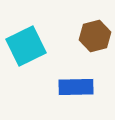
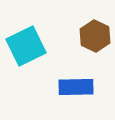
brown hexagon: rotated 20 degrees counterclockwise
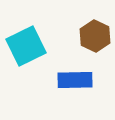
blue rectangle: moved 1 px left, 7 px up
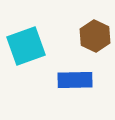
cyan square: rotated 6 degrees clockwise
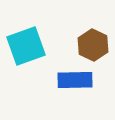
brown hexagon: moved 2 px left, 9 px down
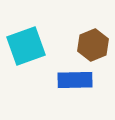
brown hexagon: rotated 12 degrees clockwise
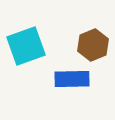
blue rectangle: moved 3 px left, 1 px up
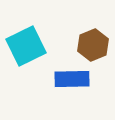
cyan square: rotated 6 degrees counterclockwise
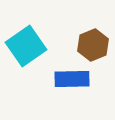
cyan square: rotated 9 degrees counterclockwise
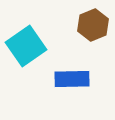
brown hexagon: moved 20 px up
